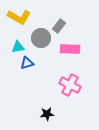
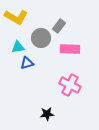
yellow L-shape: moved 3 px left
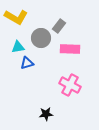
black star: moved 1 px left
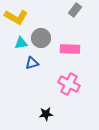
gray rectangle: moved 16 px right, 16 px up
cyan triangle: moved 3 px right, 4 px up
blue triangle: moved 5 px right
pink cross: moved 1 px left, 1 px up
